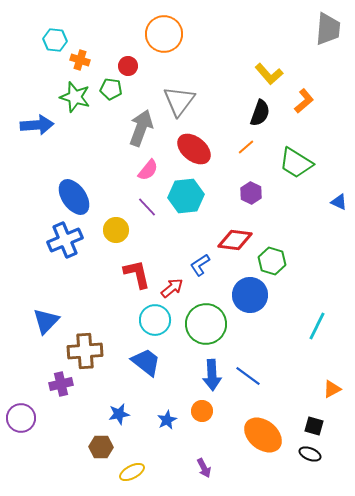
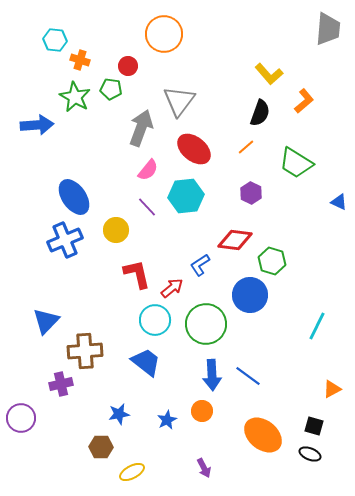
green star at (75, 97): rotated 12 degrees clockwise
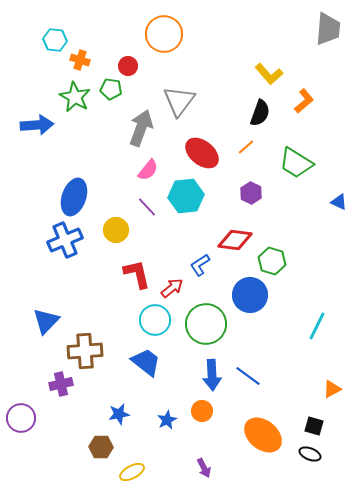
red ellipse at (194, 149): moved 8 px right, 4 px down
blue ellipse at (74, 197): rotated 54 degrees clockwise
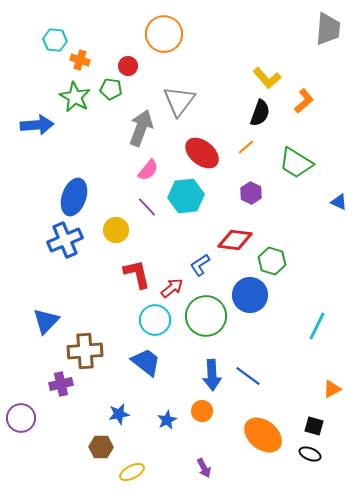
yellow L-shape at (269, 74): moved 2 px left, 4 px down
green circle at (206, 324): moved 8 px up
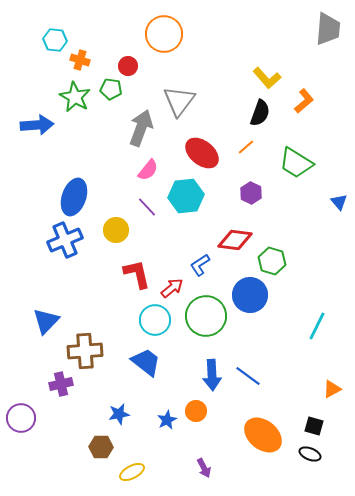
blue triangle at (339, 202): rotated 24 degrees clockwise
orange circle at (202, 411): moved 6 px left
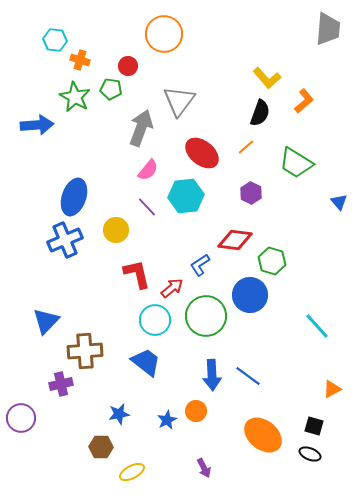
cyan line at (317, 326): rotated 68 degrees counterclockwise
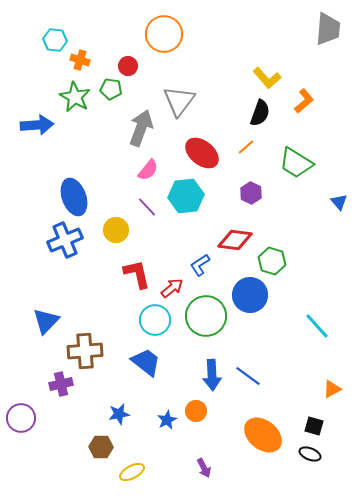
blue ellipse at (74, 197): rotated 39 degrees counterclockwise
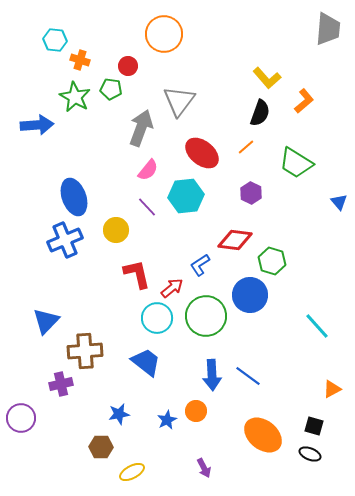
cyan circle at (155, 320): moved 2 px right, 2 px up
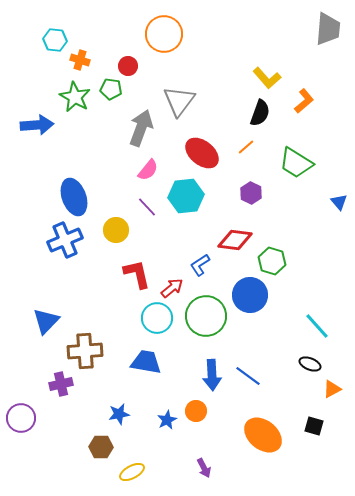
blue trapezoid at (146, 362): rotated 28 degrees counterclockwise
black ellipse at (310, 454): moved 90 px up
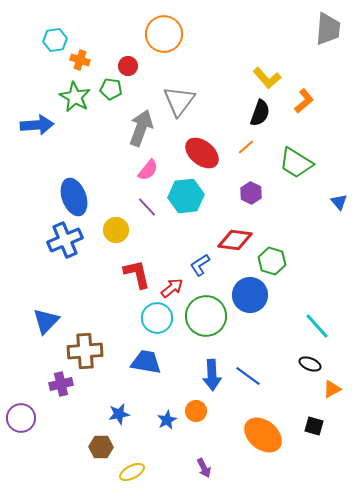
cyan hexagon at (55, 40): rotated 15 degrees counterclockwise
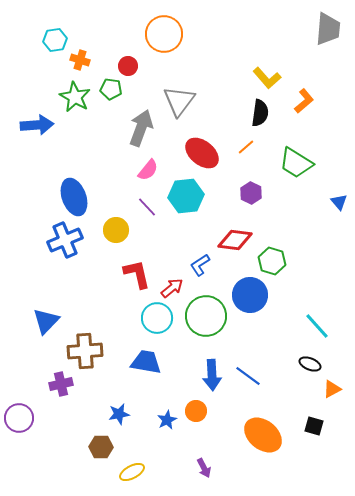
black semicircle at (260, 113): rotated 12 degrees counterclockwise
purple circle at (21, 418): moved 2 px left
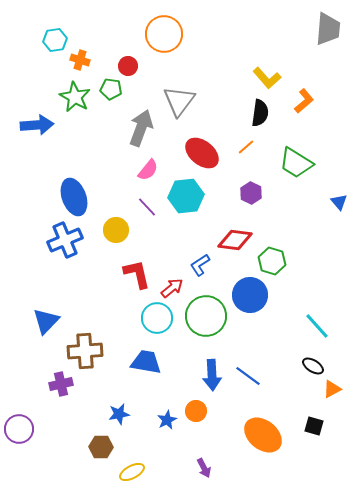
black ellipse at (310, 364): moved 3 px right, 2 px down; rotated 10 degrees clockwise
purple circle at (19, 418): moved 11 px down
